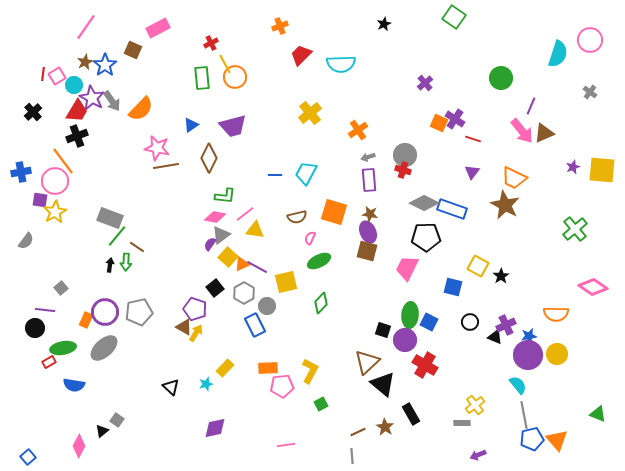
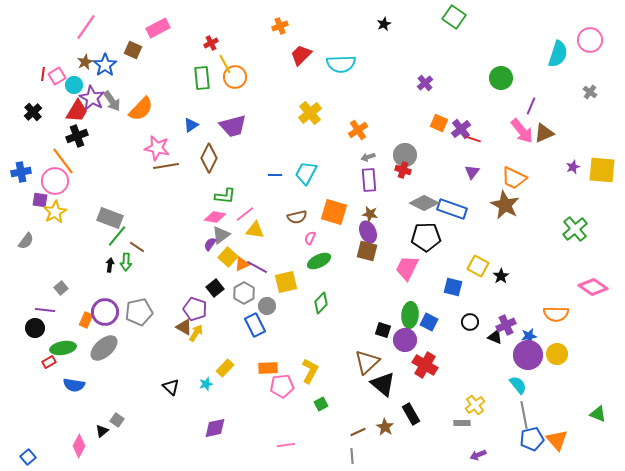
purple cross at (455, 119): moved 6 px right, 10 px down; rotated 18 degrees clockwise
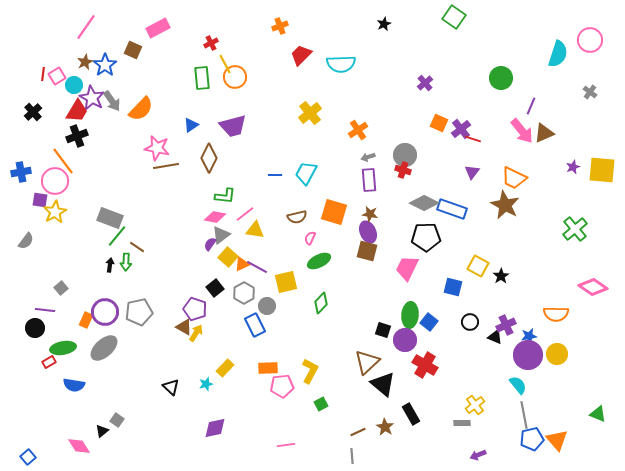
blue square at (429, 322): rotated 12 degrees clockwise
pink diamond at (79, 446): rotated 60 degrees counterclockwise
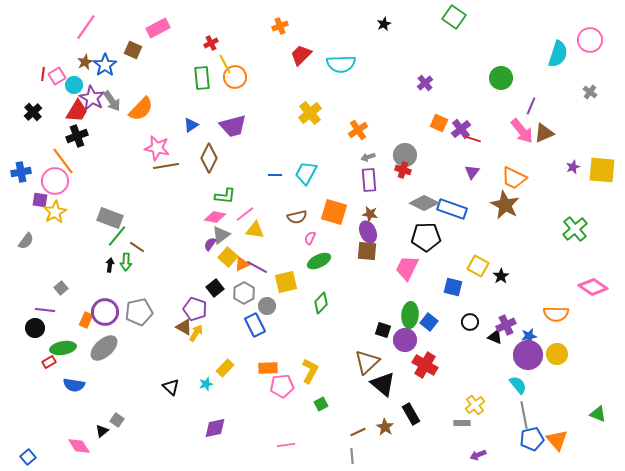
brown square at (367, 251): rotated 10 degrees counterclockwise
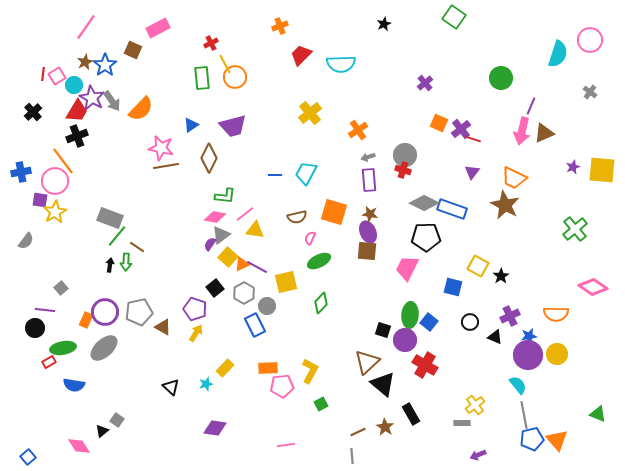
pink arrow at (522, 131): rotated 52 degrees clockwise
pink star at (157, 148): moved 4 px right
purple cross at (506, 325): moved 4 px right, 9 px up
brown triangle at (184, 327): moved 21 px left
purple diamond at (215, 428): rotated 20 degrees clockwise
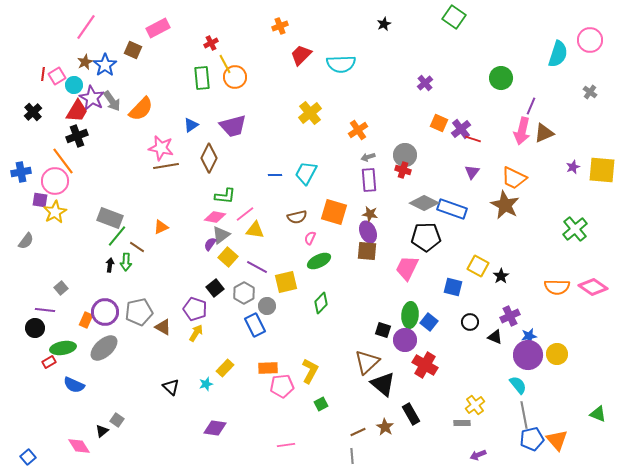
orange triangle at (242, 264): moved 81 px left, 37 px up
orange semicircle at (556, 314): moved 1 px right, 27 px up
blue semicircle at (74, 385): rotated 15 degrees clockwise
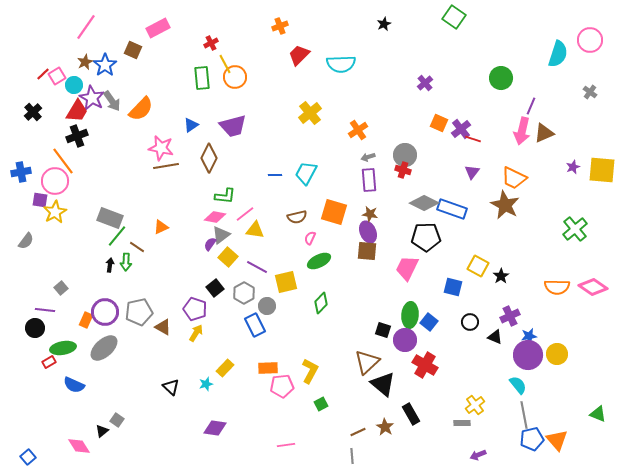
red trapezoid at (301, 55): moved 2 px left
red line at (43, 74): rotated 40 degrees clockwise
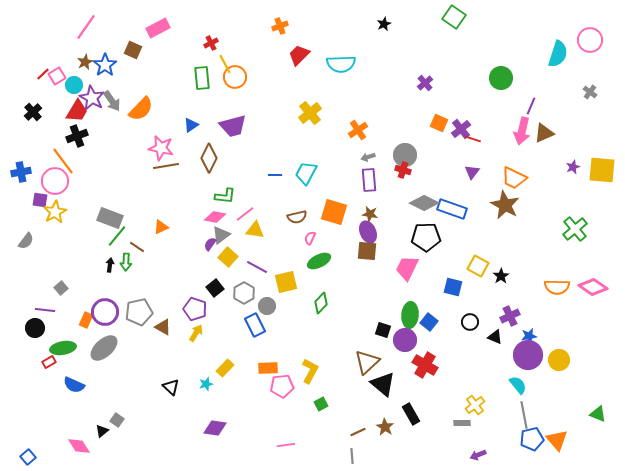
yellow circle at (557, 354): moved 2 px right, 6 px down
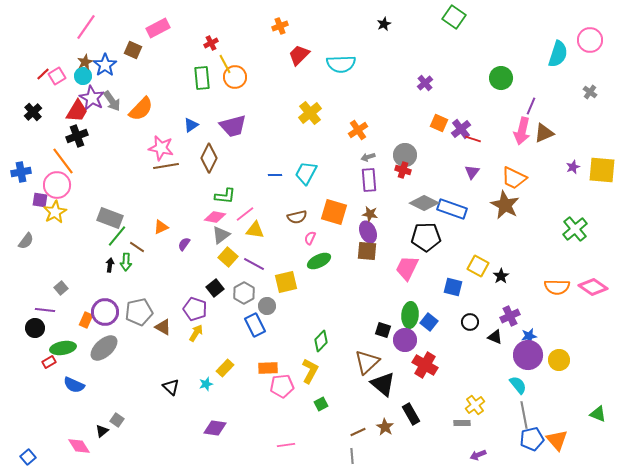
cyan circle at (74, 85): moved 9 px right, 9 px up
pink circle at (55, 181): moved 2 px right, 4 px down
purple semicircle at (210, 244): moved 26 px left
purple line at (257, 267): moved 3 px left, 3 px up
green diamond at (321, 303): moved 38 px down
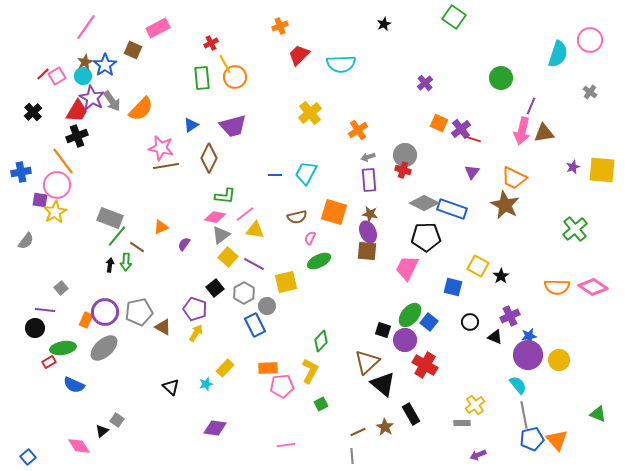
brown triangle at (544, 133): rotated 15 degrees clockwise
green ellipse at (410, 315): rotated 35 degrees clockwise
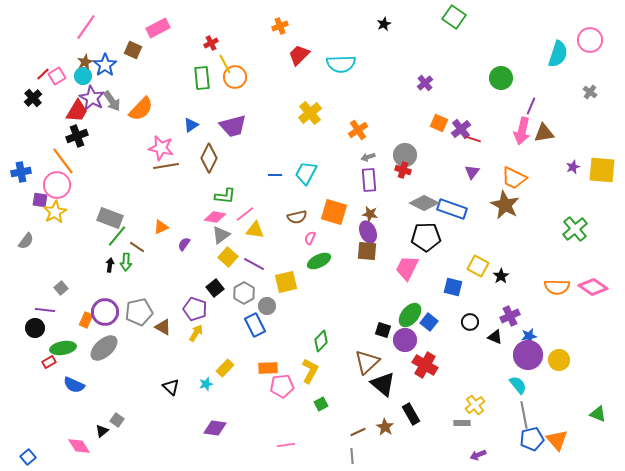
black cross at (33, 112): moved 14 px up
